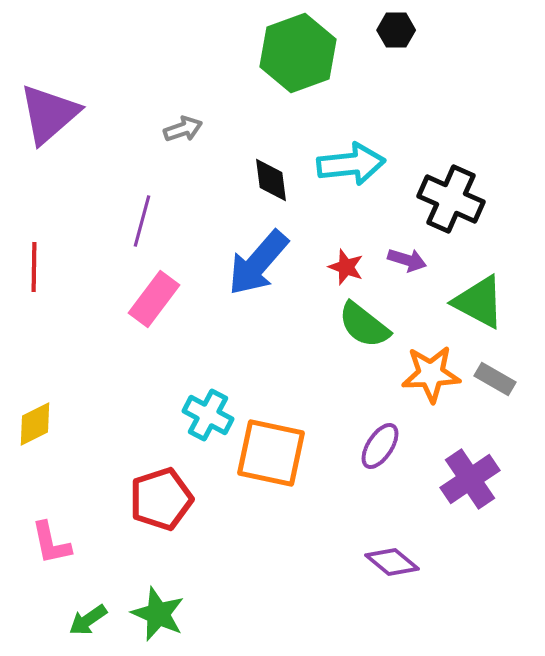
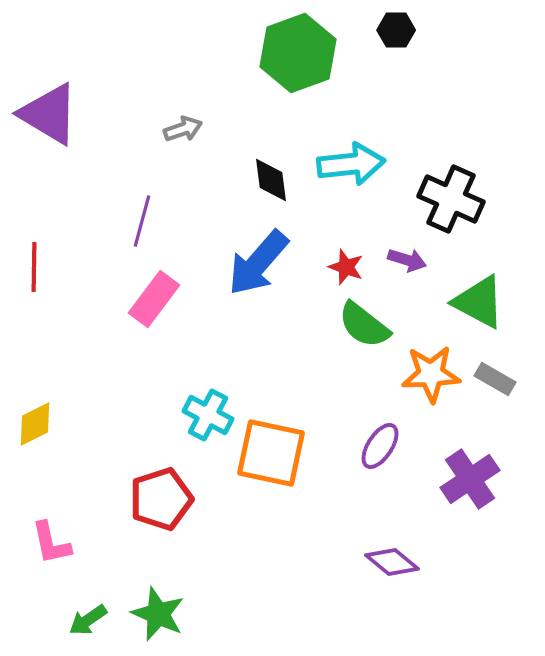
purple triangle: rotated 48 degrees counterclockwise
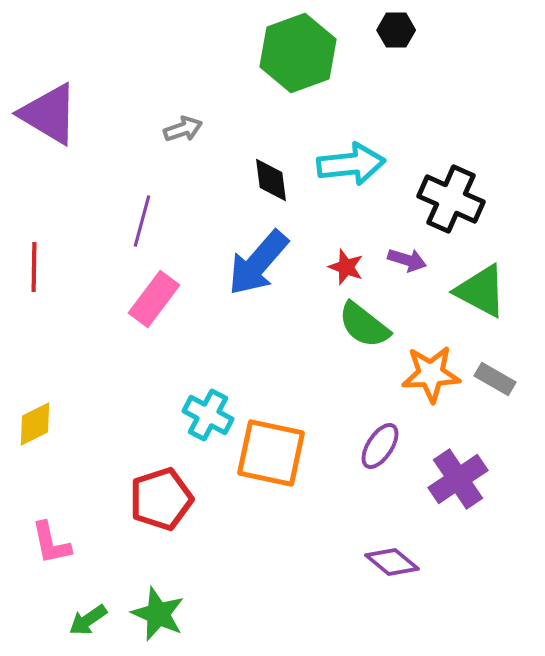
green triangle: moved 2 px right, 11 px up
purple cross: moved 12 px left
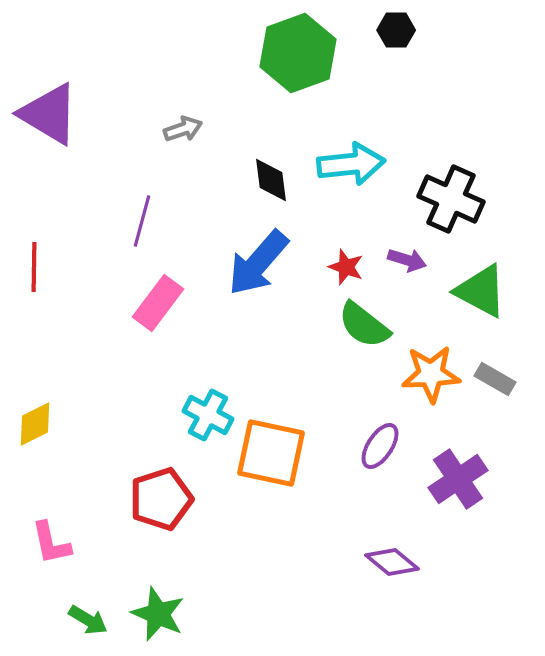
pink rectangle: moved 4 px right, 4 px down
green arrow: rotated 114 degrees counterclockwise
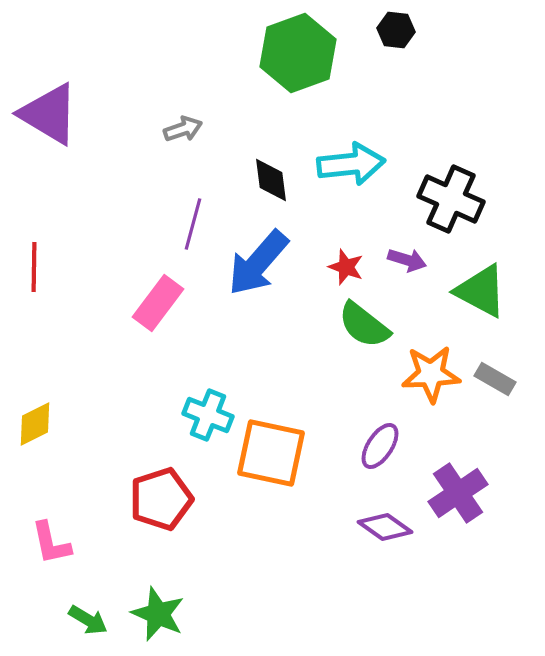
black hexagon: rotated 6 degrees clockwise
purple line: moved 51 px right, 3 px down
cyan cross: rotated 6 degrees counterclockwise
purple cross: moved 14 px down
purple diamond: moved 7 px left, 35 px up; rotated 4 degrees counterclockwise
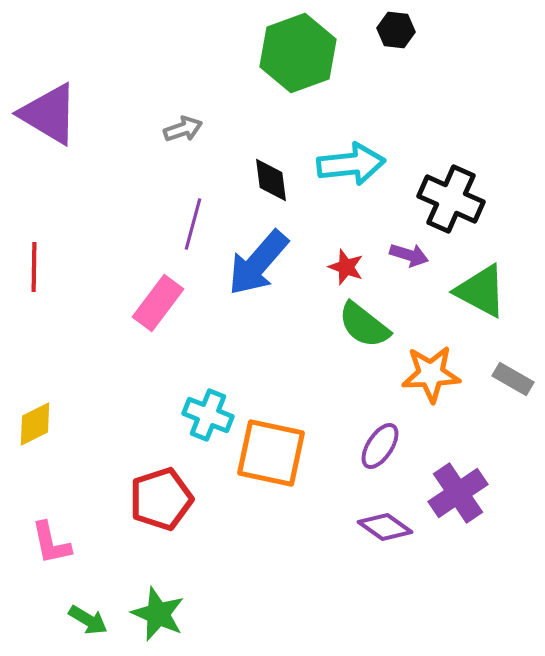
purple arrow: moved 2 px right, 5 px up
gray rectangle: moved 18 px right
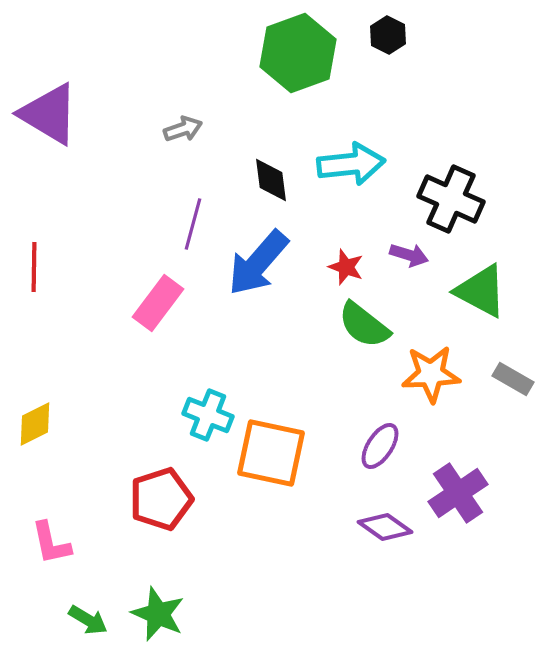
black hexagon: moved 8 px left, 5 px down; rotated 21 degrees clockwise
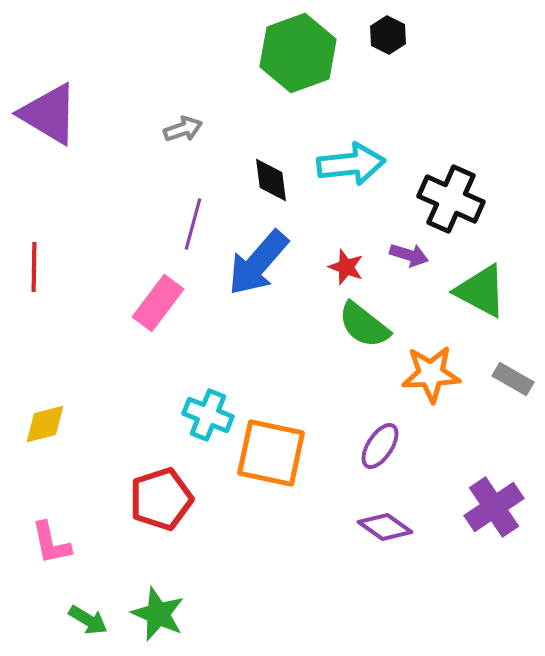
yellow diamond: moved 10 px right; rotated 12 degrees clockwise
purple cross: moved 36 px right, 14 px down
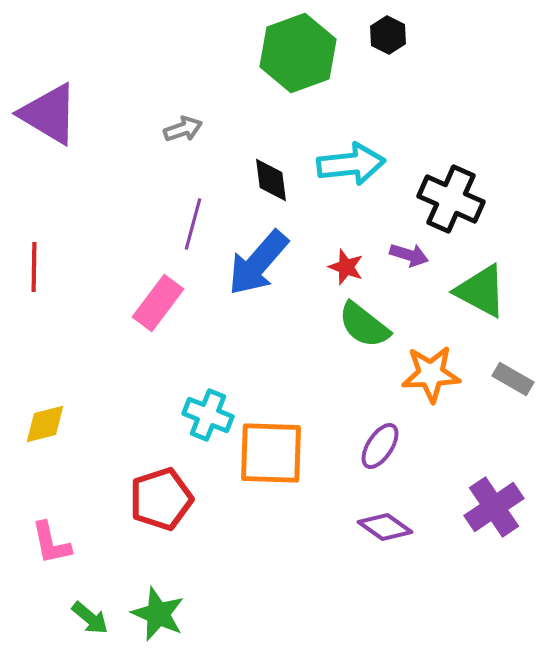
orange square: rotated 10 degrees counterclockwise
green arrow: moved 2 px right, 2 px up; rotated 9 degrees clockwise
